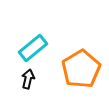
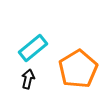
orange pentagon: moved 3 px left
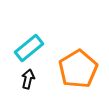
cyan rectangle: moved 4 px left
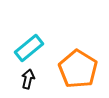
orange pentagon: rotated 9 degrees counterclockwise
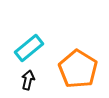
black arrow: moved 1 px down
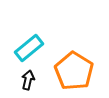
orange pentagon: moved 4 px left, 2 px down
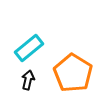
orange pentagon: moved 1 px left, 2 px down
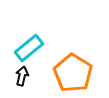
black arrow: moved 6 px left, 4 px up
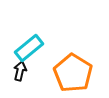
black arrow: moved 2 px left, 5 px up
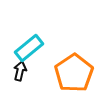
orange pentagon: moved 1 px right; rotated 6 degrees clockwise
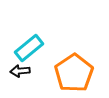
black arrow: rotated 108 degrees counterclockwise
